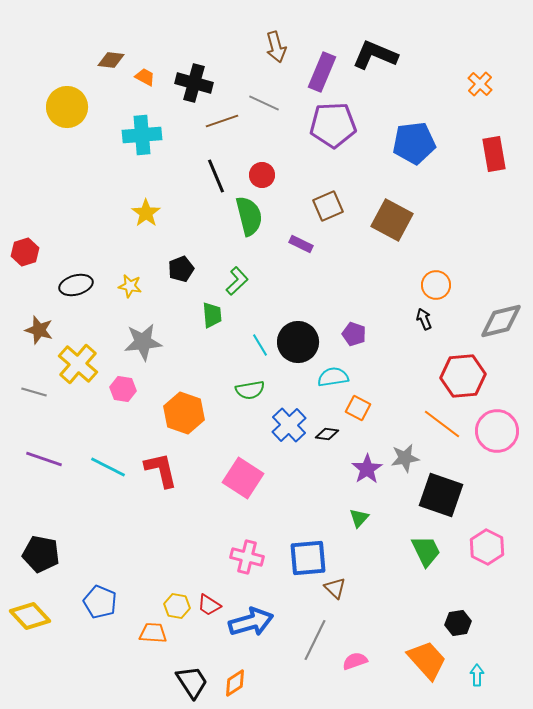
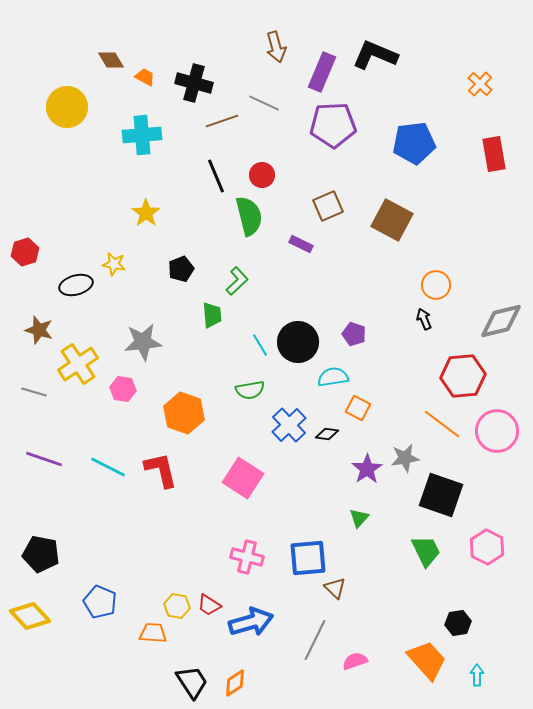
brown diamond at (111, 60): rotated 52 degrees clockwise
yellow star at (130, 286): moved 16 px left, 22 px up
yellow cross at (78, 364): rotated 15 degrees clockwise
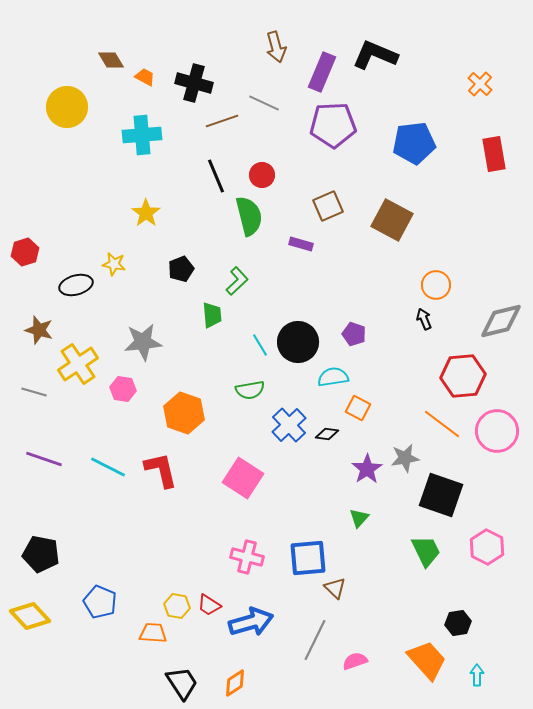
purple rectangle at (301, 244): rotated 10 degrees counterclockwise
black trapezoid at (192, 682): moved 10 px left, 1 px down
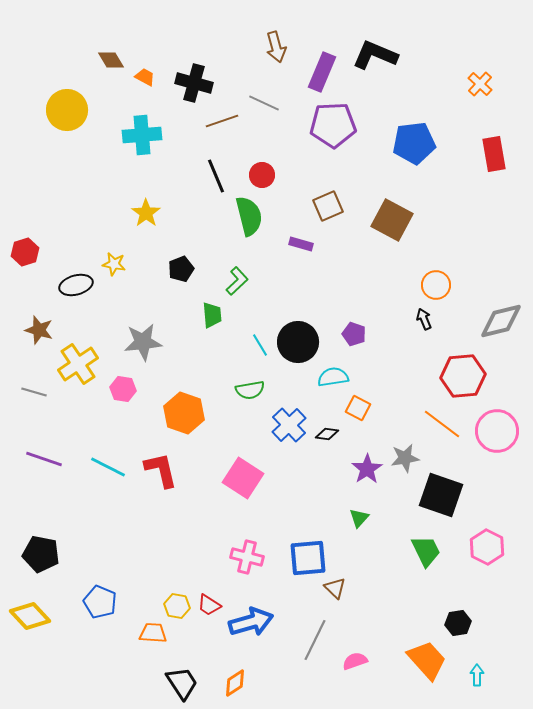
yellow circle at (67, 107): moved 3 px down
